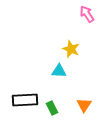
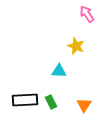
yellow star: moved 5 px right, 3 px up
green rectangle: moved 1 px left, 6 px up
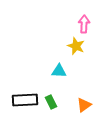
pink arrow: moved 3 px left, 10 px down; rotated 36 degrees clockwise
orange triangle: rotated 21 degrees clockwise
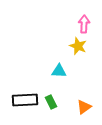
yellow star: moved 2 px right
orange triangle: moved 2 px down
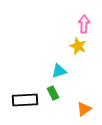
cyan triangle: rotated 21 degrees counterclockwise
green rectangle: moved 2 px right, 9 px up
orange triangle: moved 2 px down
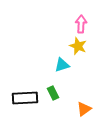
pink arrow: moved 3 px left
cyan triangle: moved 3 px right, 6 px up
black rectangle: moved 2 px up
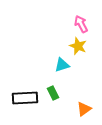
pink arrow: rotated 30 degrees counterclockwise
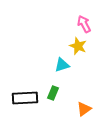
pink arrow: moved 3 px right
green rectangle: rotated 48 degrees clockwise
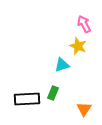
black rectangle: moved 2 px right, 1 px down
orange triangle: rotated 21 degrees counterclockwise
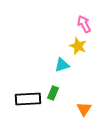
black rectangle: moved 1 px right
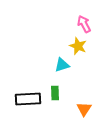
green rectangle: moved 2 px right; rotated 24 degrees counterclockwise
